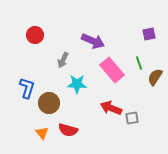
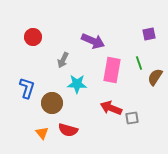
red circle: moved 2 px left, 2 px down
pink rectangle: rotated 50 degrees clockwise
brown circle: moved 3 px right
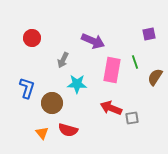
red circle: moved 1 px left, 1 px down
green line: moved 4 px left, 1 px up
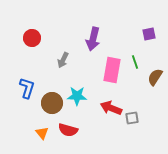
purple arrow: moved 2 px up; rotated 80 degrees clockwise
cyan star: moved 12 px down
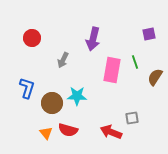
red arrow: moved 24 px down
orange triangle: moved 4 px right
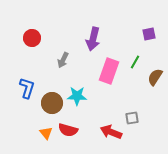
green line: rotated 48 degrees clockwise
pink rectangle: moved 3 px left, 1 px down; rotated 10 degrees clockwise
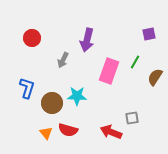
purple arrow: moved 6 px left, 1 px down
